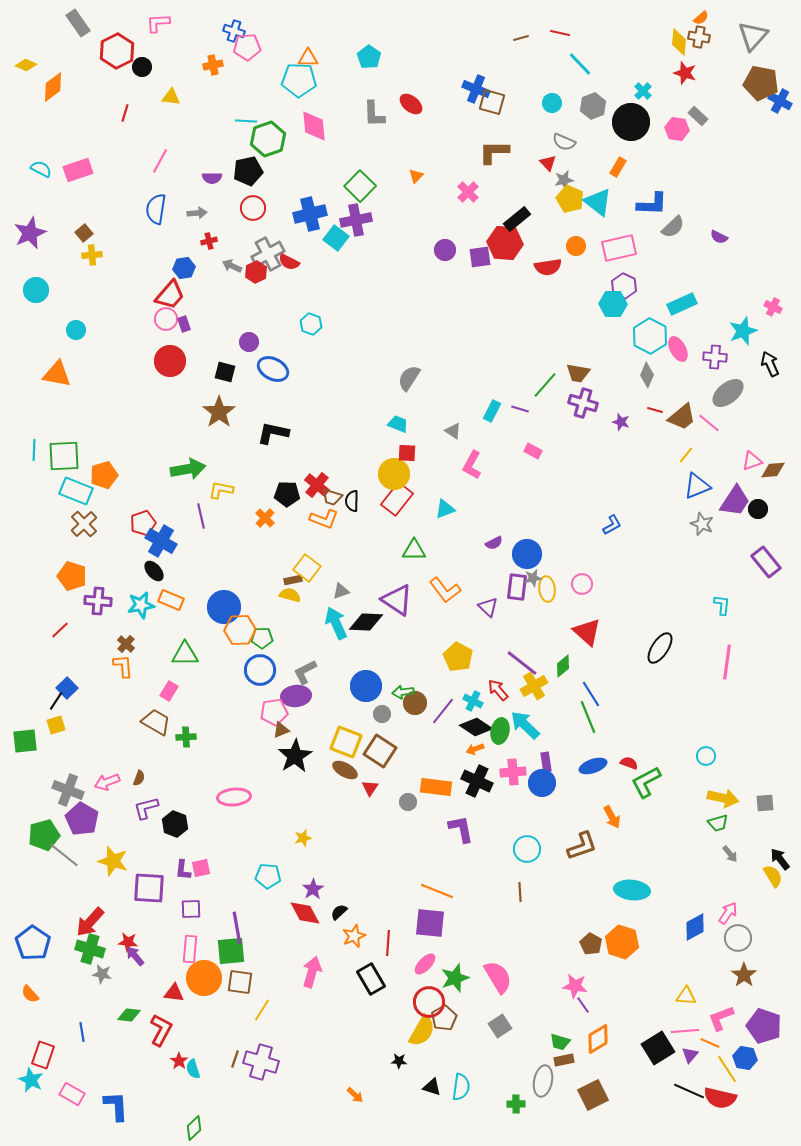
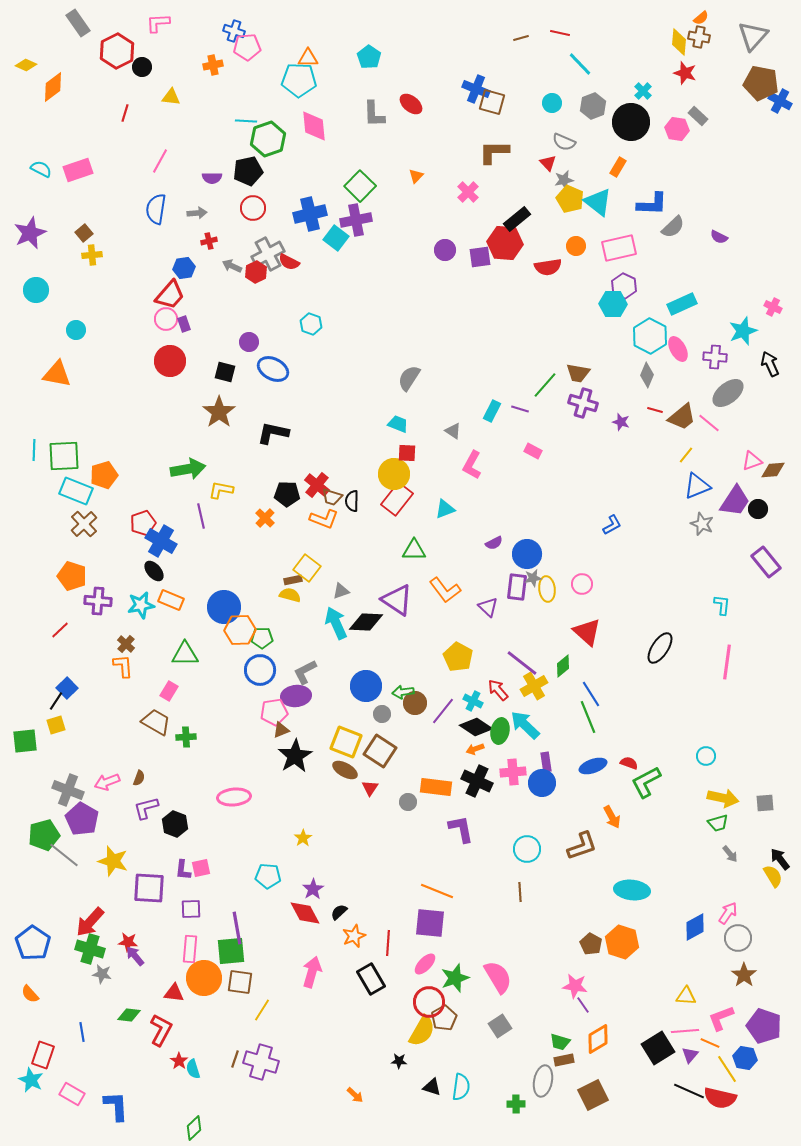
yellow star at (303, 838): rotated 18 degrees counterclockwise
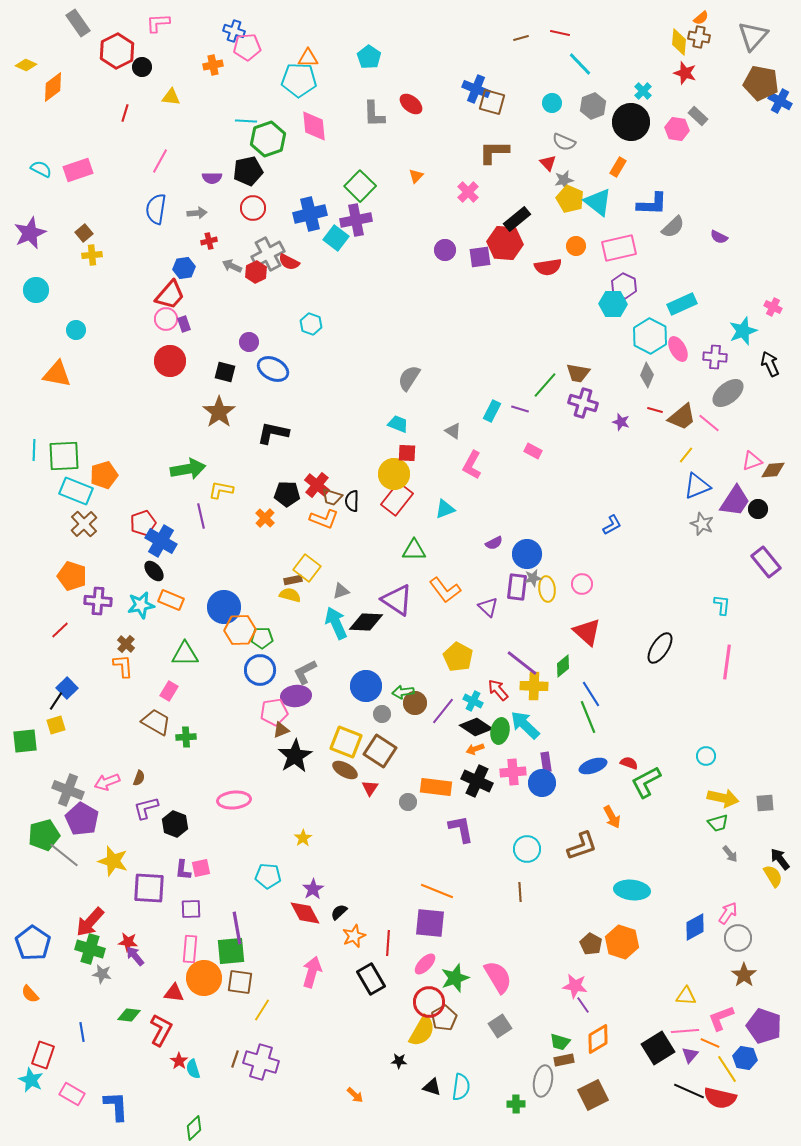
yellow cross at (534, 686): rotated 32 degrees clockwise
pink ellipse at (234, 797): moved 3 px down
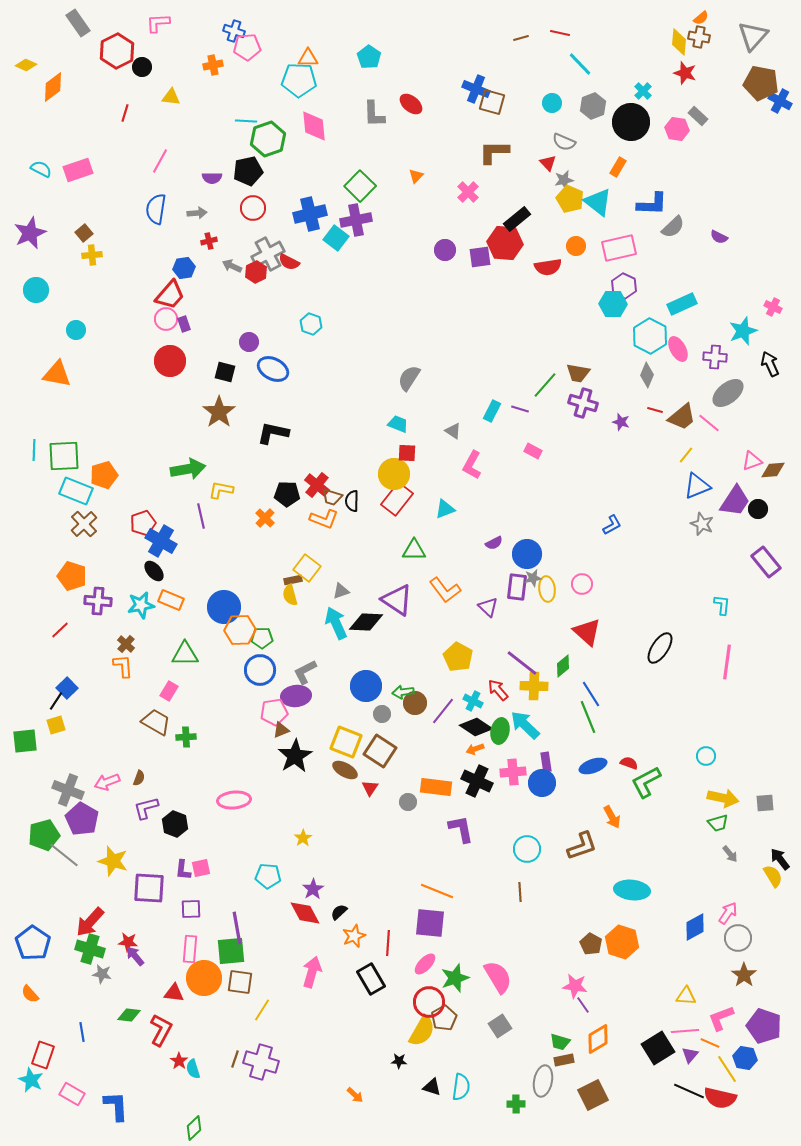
yellow semicircle at (290, 595): rotated 120 degrees counterclockwise
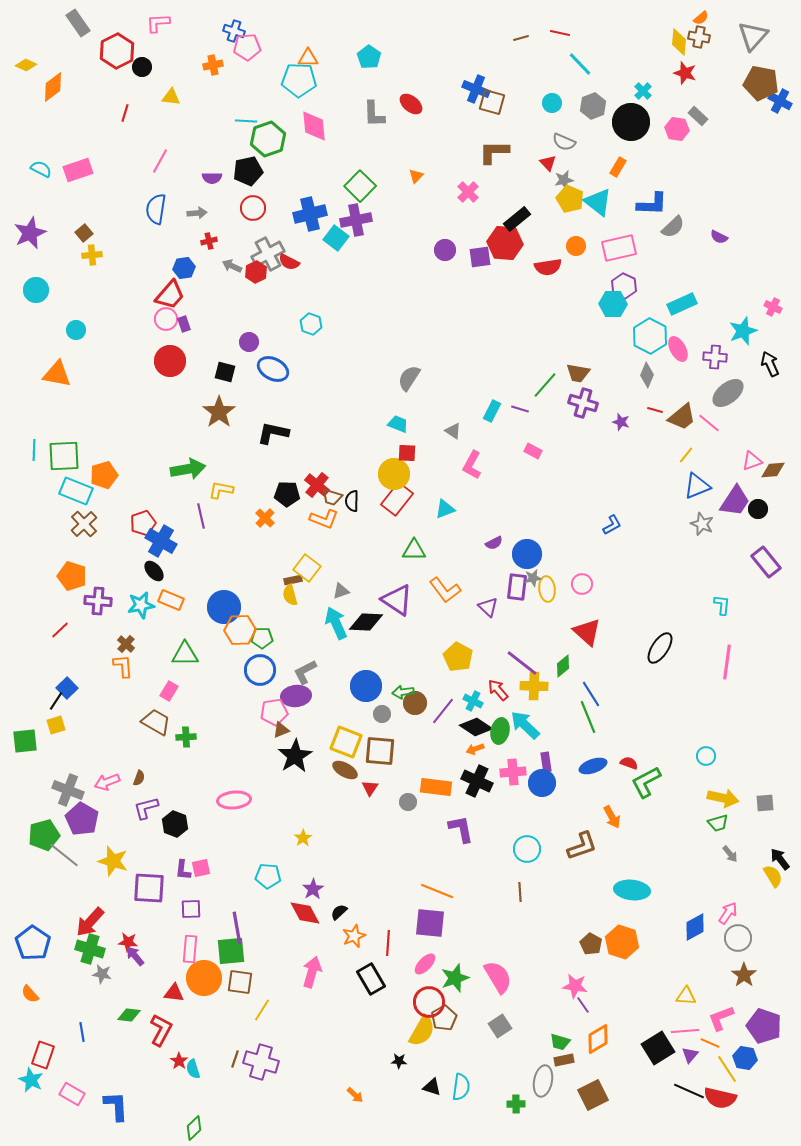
brown square at (380, 751): rotated 28 degrees counterclockwise
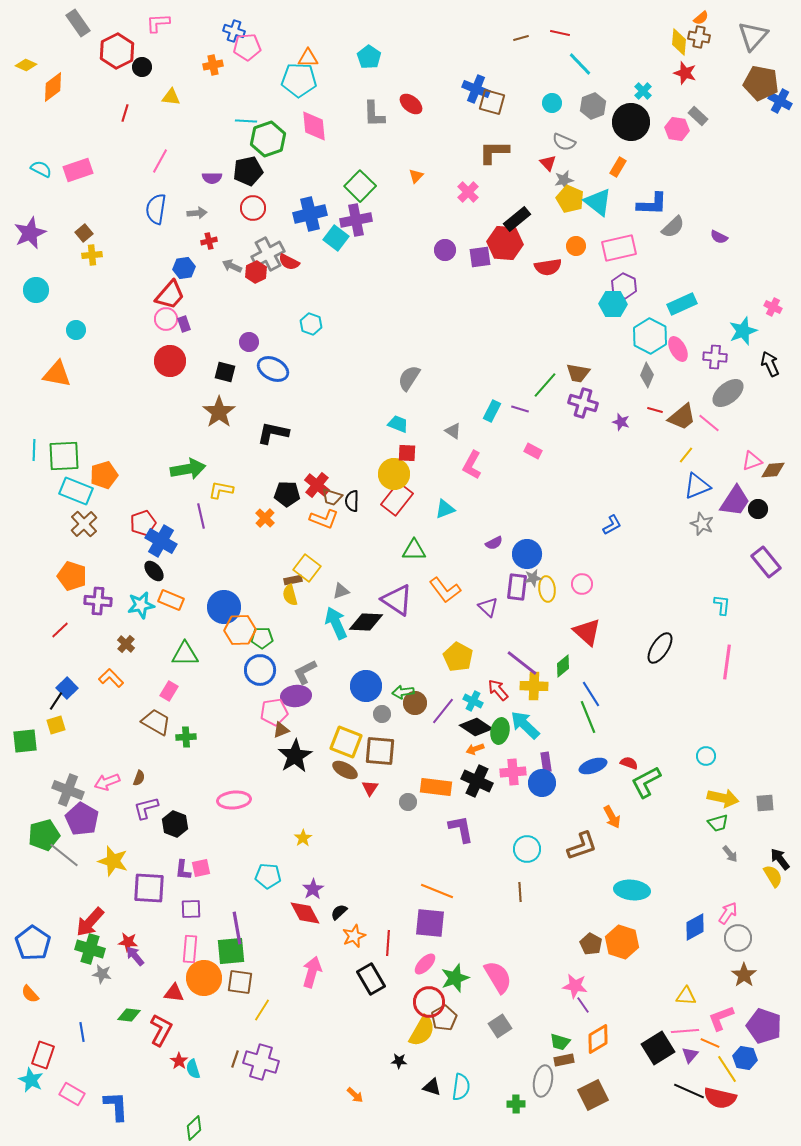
orange L-shape at (123, 666): moved 12 px left, 12 px down; rotated 40 degrees counterclockwise
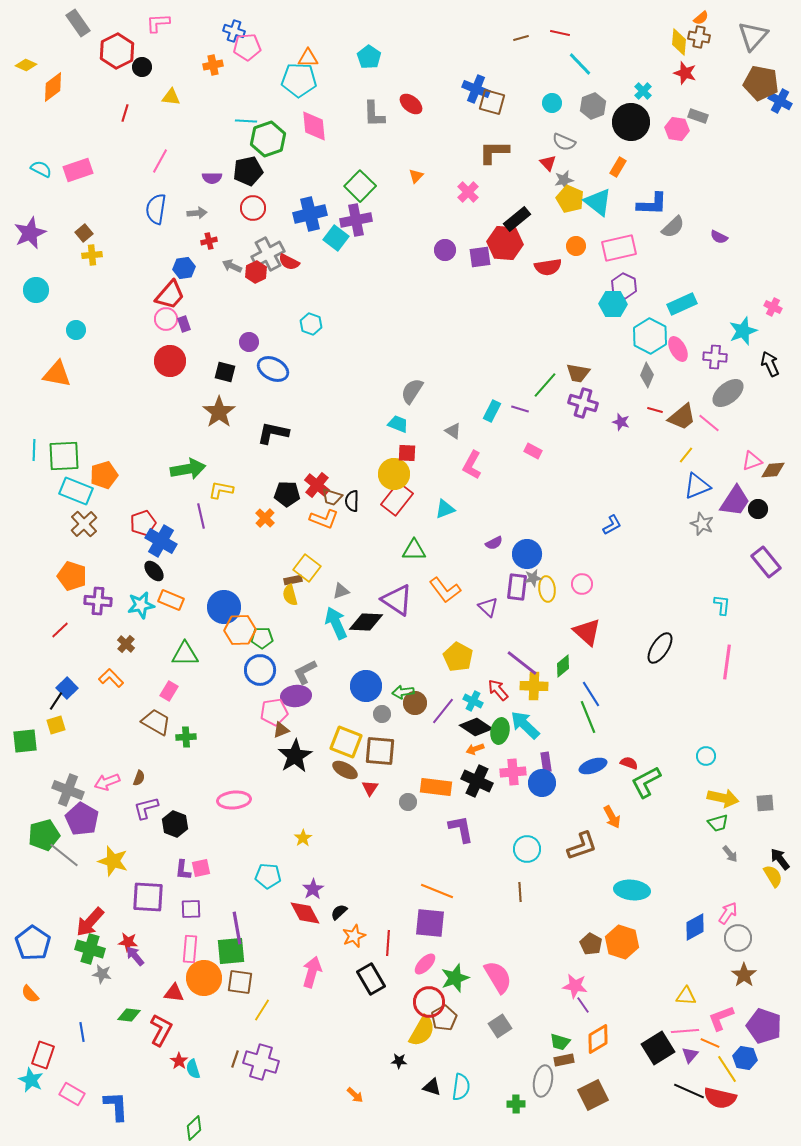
gray rectangle at (698, 116): rotated 24 degrees counterclockwise
gray semicircle at (409, 378): moved 3 px right, 13 px down
purple square at (149, 888): moved 1 px left, 9 px down
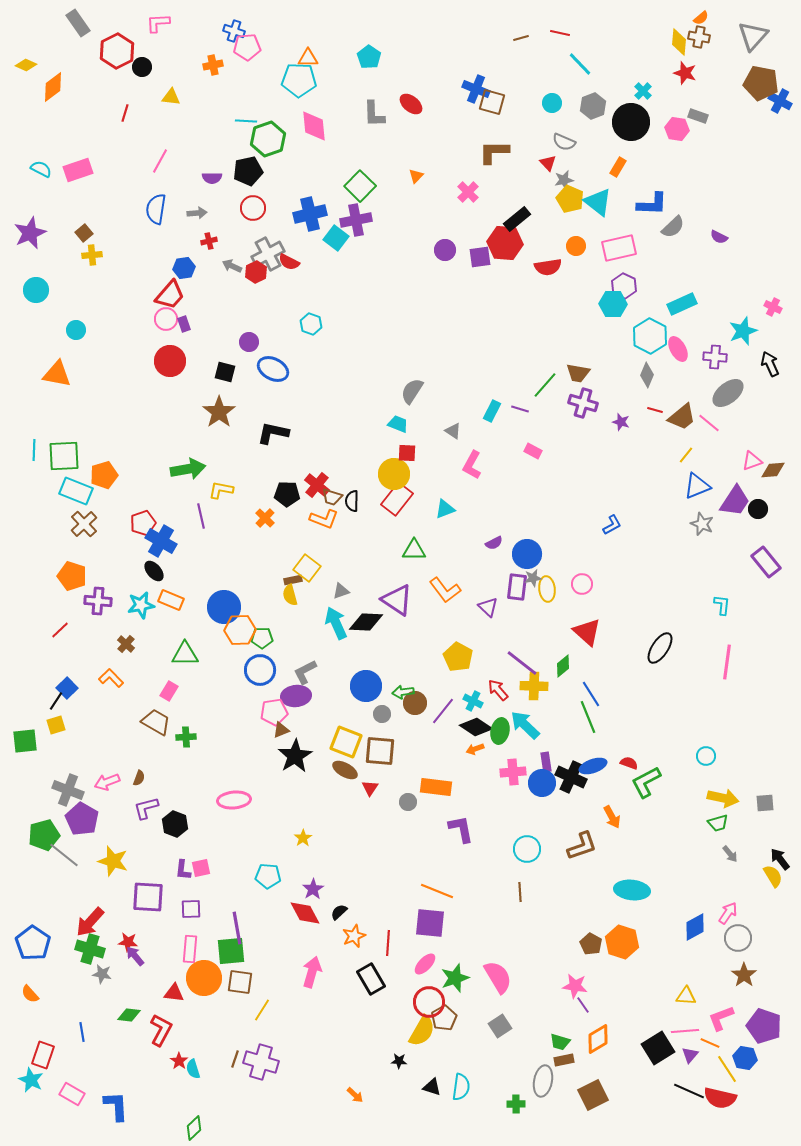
black cross at (477, 781): moved 94 px right, 4 px up
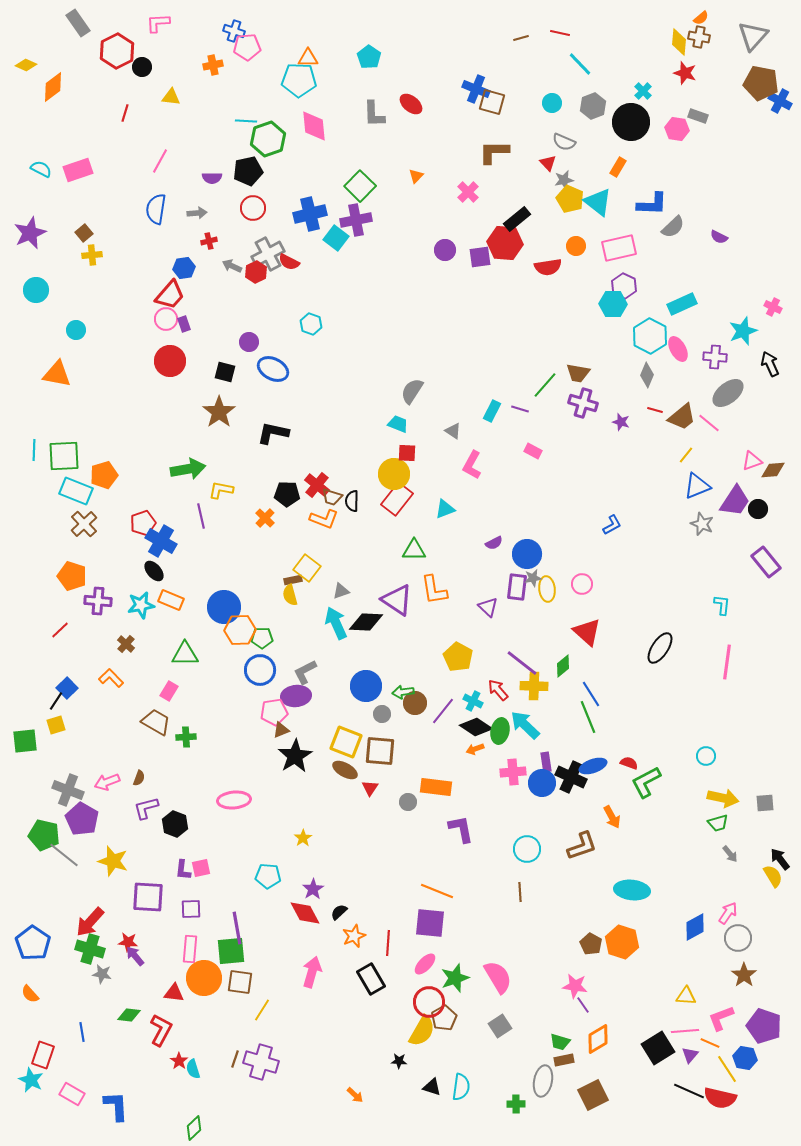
orange L-shape at (445, 590): moved 11 px left; rotated 28 degrees clockwise
green pentagon at (44, 835): rotated 28 degrees clockwise
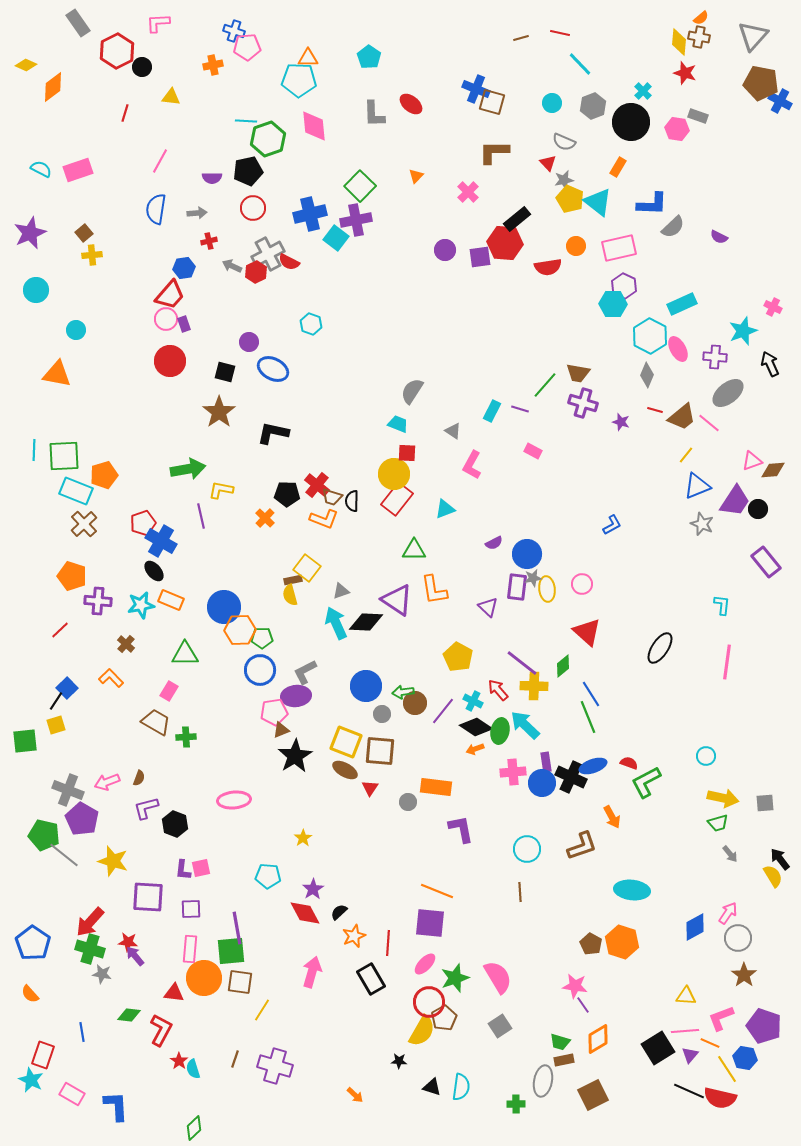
purple cross at (261, 1062): moved 14 px right, 4 px down
